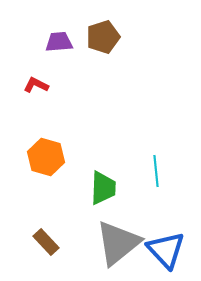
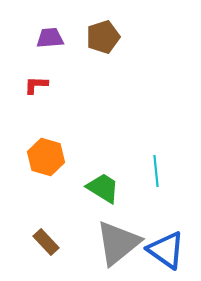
purple trapezoid: moved 9 px left, 4 px up
red L-shape: rotated 25 degrees counterclockwise
green trapezoid: rotated 60 degrees counterclockwise
blue triangle: rotated 12 degrees counterclockwise
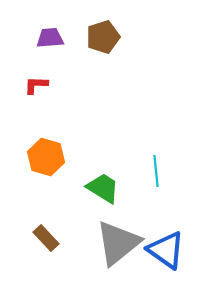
brown rectangle: moved 4 px up
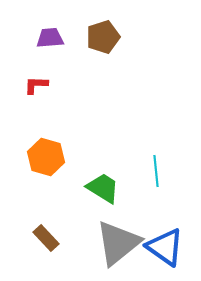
blue triangle: moved 1 px left, 3 px up
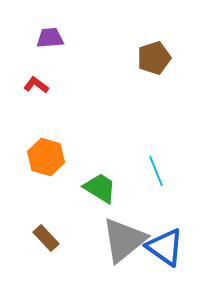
brown pentagon: moved 51 px right, 21 px down
red L-shape: rotated 35 degrees clockwise
cyan line: rotated 16 degrees counterclockwise
green trapezoid: moved 3 px left
gray triangle: moved 6 px right, 3 px up
